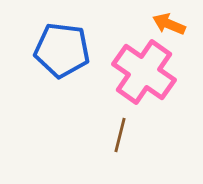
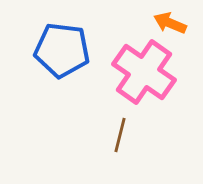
orange arrow: moved 1 px right, 1 px up
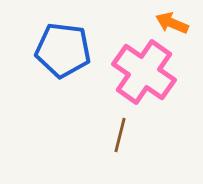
orange arrow: moved 2 px right
blue pentagon: moved 1 px right
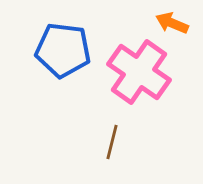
pink cross: moved 5 px left
brown line: moved 8 px left, 7 px down
